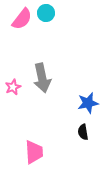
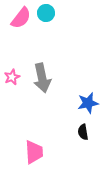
pink semicircle: moved 1 px left, 1 px up
pink star: moved 1 px left, 10 px up
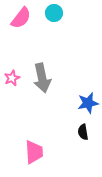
cyan circle: moved 8 px right
pink star: moved 1 px down
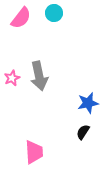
gray arrow: moved 3 px left, 2 px up
black semicircle: rotated 42 degrees clockwise
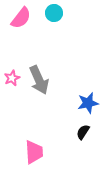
gray arrow: moved 4 px down; rotated 12 degrees counterclockwise
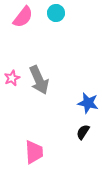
cyan circle: moved 2 px right
pink semicircle: moved 2 px right, 1 px up
blue star: rotated 25 degrees clockwise
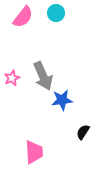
gray arrow: moved 4 px right, 4 px up
blue star: moved 26 px left, 3 px up; rotated 20 degrees counterclockwise
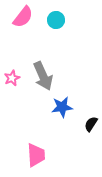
cyan circle: moved 7 px down
blue star: moved 7 px down
black semicircle: moved 8 px right, 8 px up
pink trapezoid: moved 2 px right, 3 px down
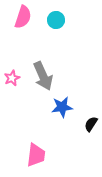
pink semicircle: rotated 20 degrees counterclockwise
pink trapezoid: rotated 10 degrees clockwise
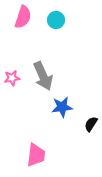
pink star: rotated 14 degrees clockwise
